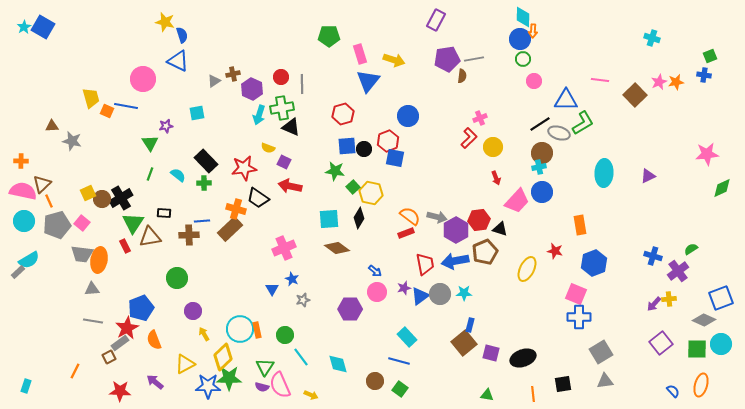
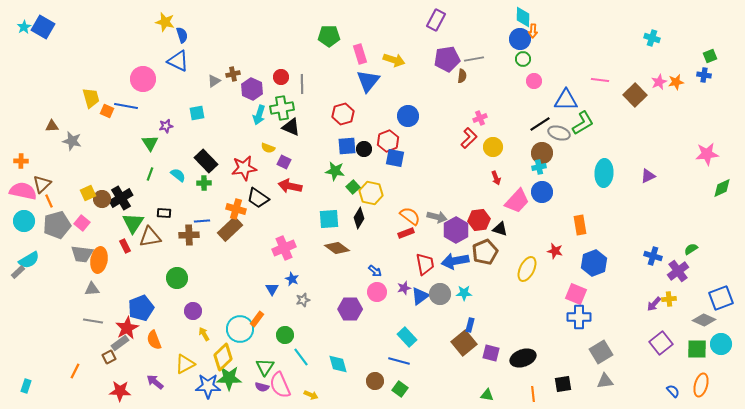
orange rectangle at (257, 330): moved 11 px up; rotated 49 degrees clockwise
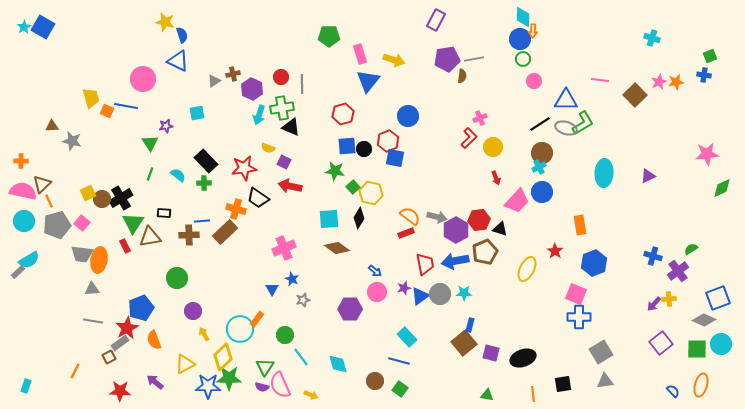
gray ellipse at (559, 133): moved 7 px right, 5 px up
cyan cross at (539, 167): rotated 16 degrees counterclockwise
brown rectangle at (230, 229): moved 5 px left, 3 px down
red star at (555, 251): rotated 21 degrees clockwise
blue square at (721, 298): moved 3 px left
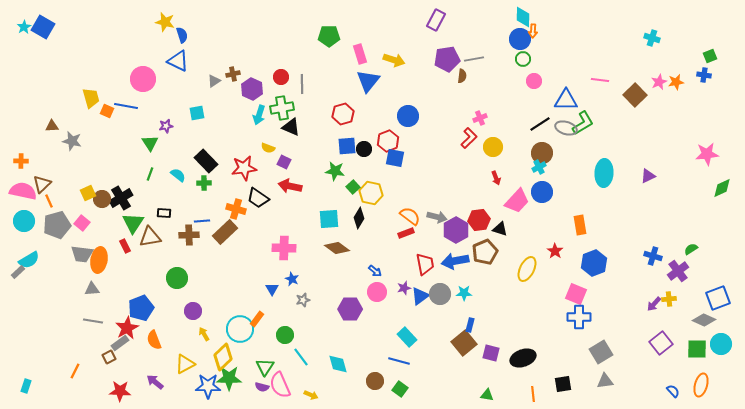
pink cross at (284, 248): rotated 25 degrees clockwise
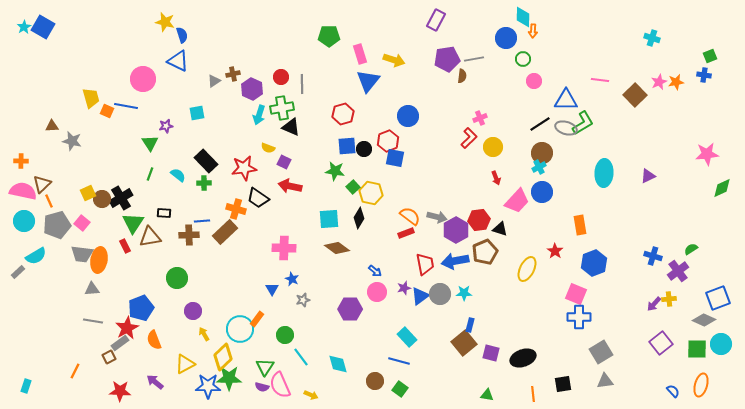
blue circle at (520, 39): moved 14 px left, 1 px up
cyan semicircle at (29, 260): moved 7 px right, 4 px up
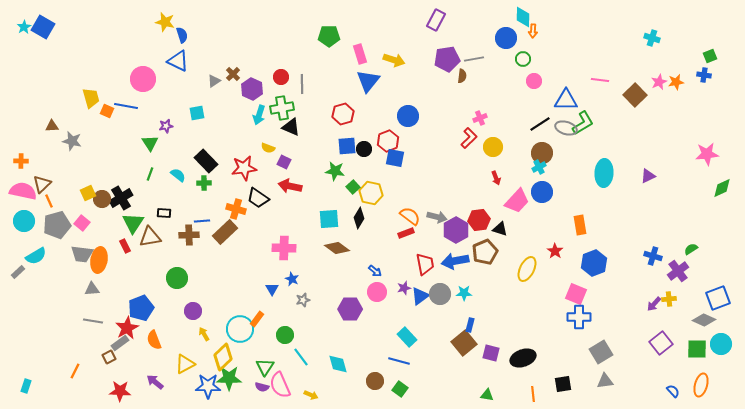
brown cross at (233, 74): rotated 32 degrees counterclockwise
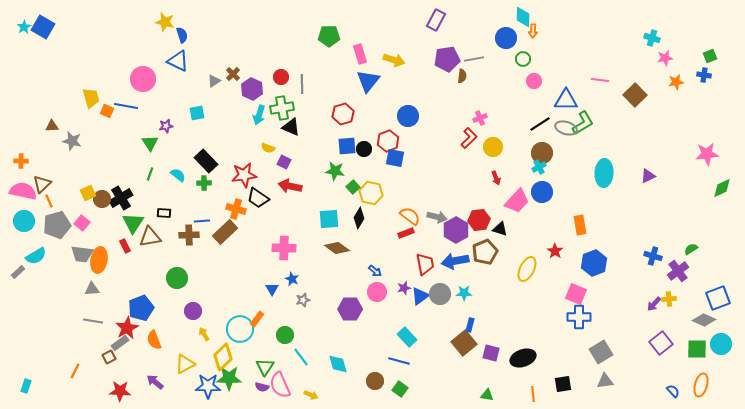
pink star at (659, 82): moved 6 px right, 24 px up; rotated 14 degrees clockwise
red star at (244, 168): moved 7 px down
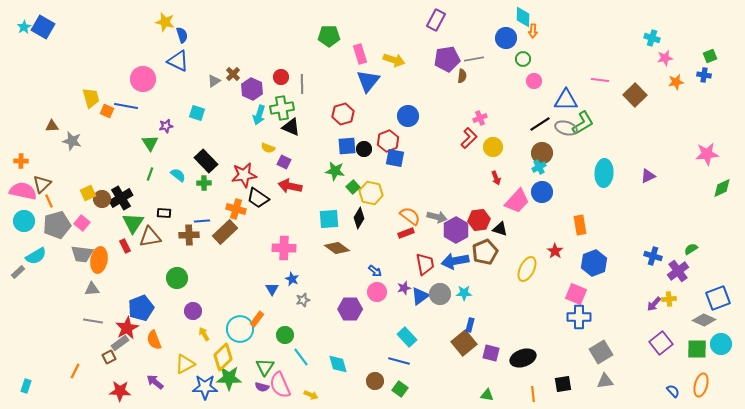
cyan square at (197, 113): rotated 28 degrees clockwise
blue star at (208, 386): moved 3 px left, 1 px down
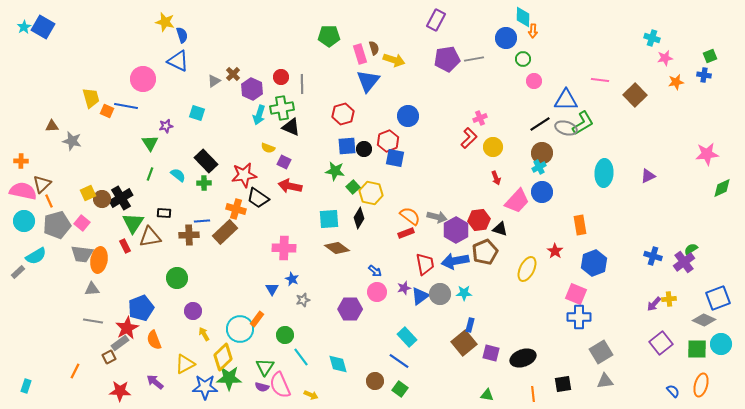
brown semicircle at (462, 76): moved 88 px left, 28 px up; rotated 24 degrees counterclockwise
purple cross at (678, 271): moved 6 px right, 9 px up
blue line at (399, 361): rotated 20 degrees clockwise
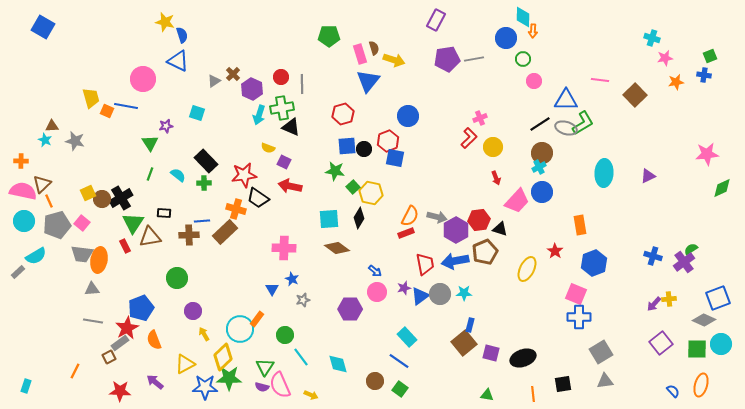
cyan star at (24, 27): moved 21 px right, 113 px down; rotated 16 degrees counterclockwise
gray star at (72, 141): moved 3 px right
orange semicircle at (410, 216): rotated 80 degrees clockwise
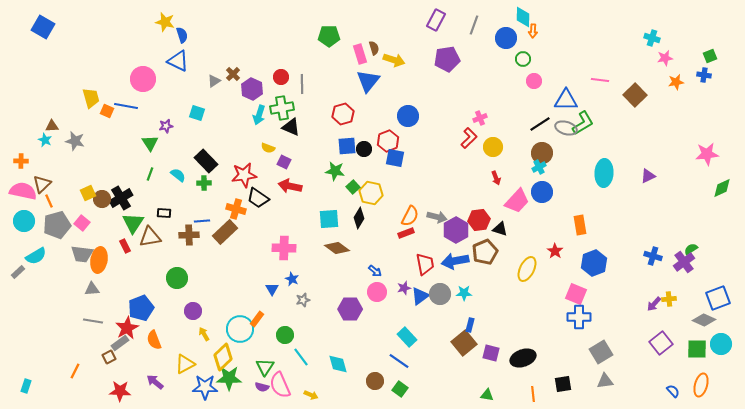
gray line at (474, 59): moved 34 px up; rotated 60 degrees counterclockwise
